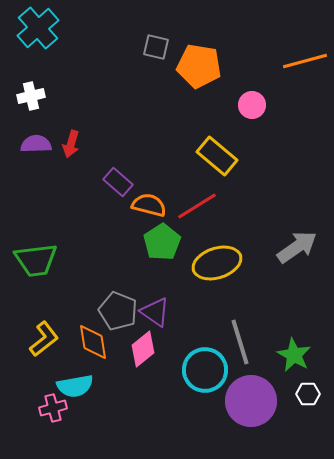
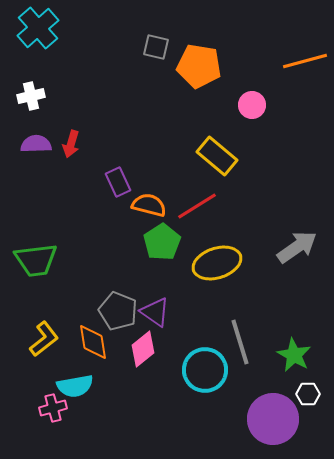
purple rectangle: rotated 24 degrees clockwise
purple circle: moved 22 px right, 18 px down
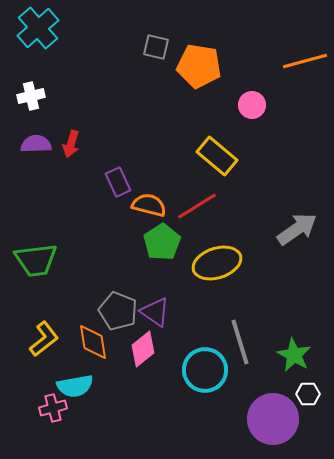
gray arrow: moved 18 px up
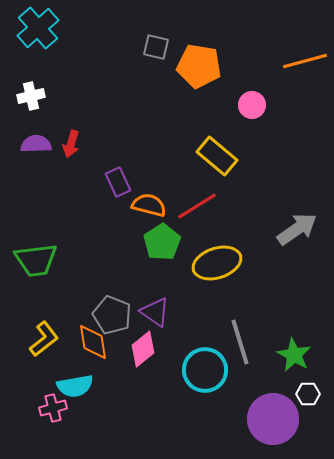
gray pentagon: moved 6 px left, 4 px down
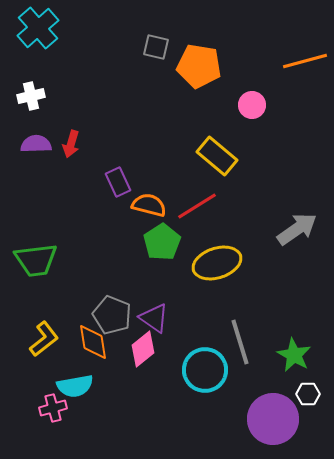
purple triangle: moved 1 px left, 6 px down
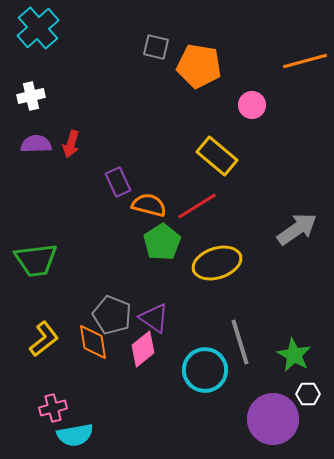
cyan semicircle: moved 49 px down
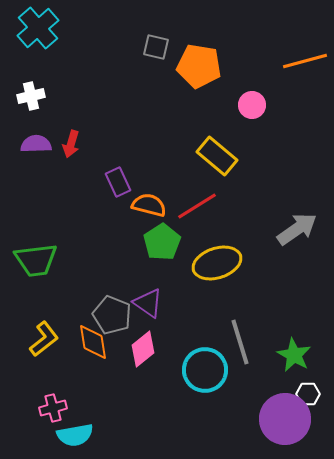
purple triangle: moved 6 px left, 15 px up
purple circle: moved 12 px right
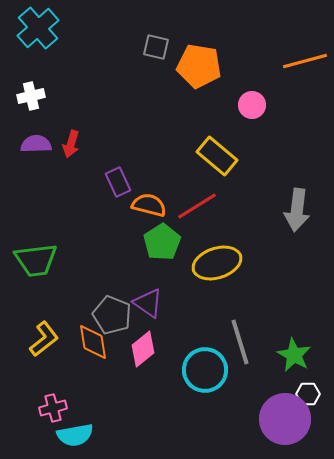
gray arrow: moved 19 px up; rotated 132 degrees clockwise
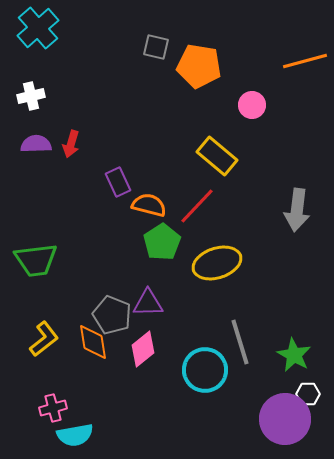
red line: rotated 15 degrees counterclockwise
purple triangle: rotated 36 degrees counterclockwise
